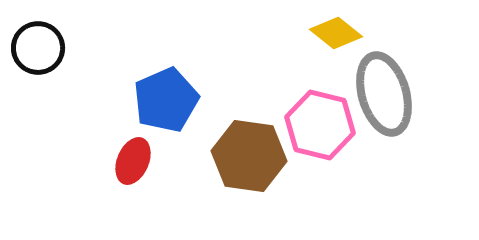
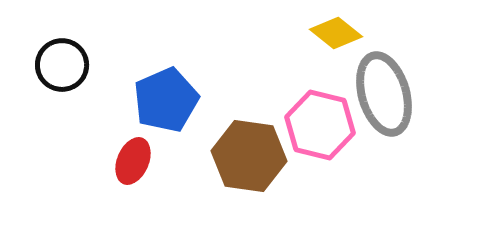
black circle: moved 24 px right, 17 px down
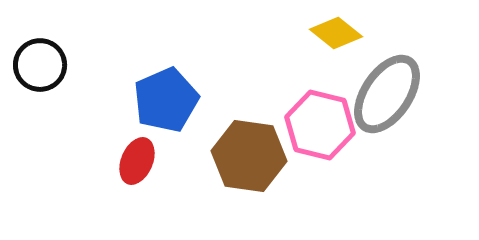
black circle: moved 22 px left
gray ellipse: moved 3 px right; rotated 50 degrees clockwise
red ellipse: moved 4 px right
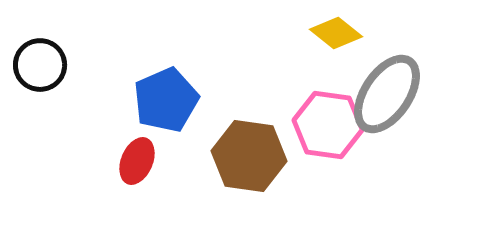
pink hexagon: moved 8 px right; rotated 6 degrees counterclockwise
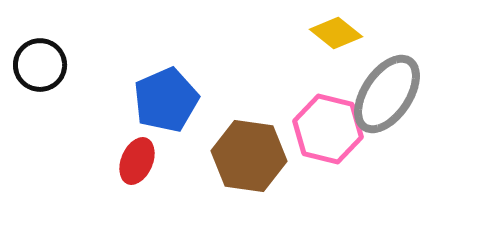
pink hexagon: moved 4 px down; rotated 6 degrees clockwise
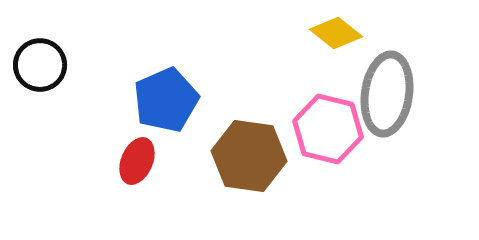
gray ellipse: rotated 26 degrees counterclockwise
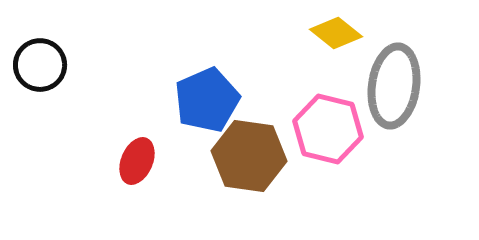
gray ellipse: moved 7 px right, 8 px up
blue pentagon: moved 41 px right
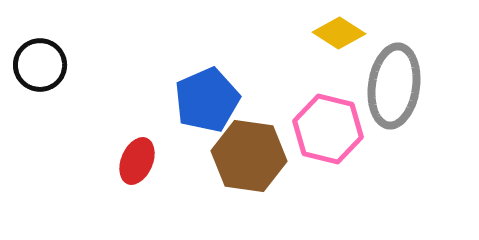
yellow diamond: moved 3 px right; rotated 6 degrees counterclockwise
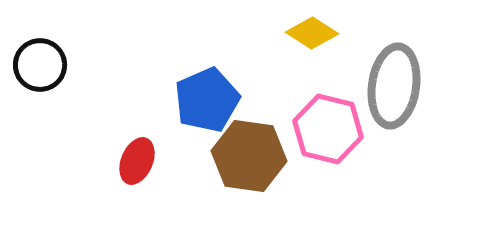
yellow diamond: moved 27 px left
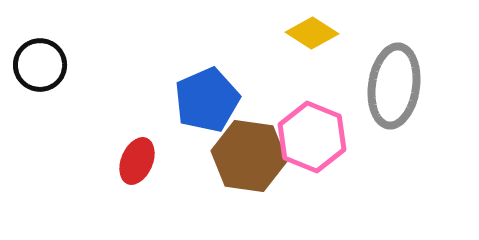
pink hexagon: moved 16 px left, 8 px down; rotated 8 degrees clockwise
